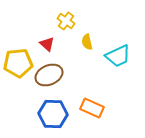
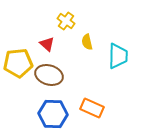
cyan trapezoid: rotated 64 degrees counterclockwise
brown ellipse: rotated 40 degrees clockwise
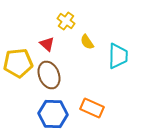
yellow semicircle: rotated 21 degrees counterclockwise
brown ellipse: rotated 52 degrees clockwise
